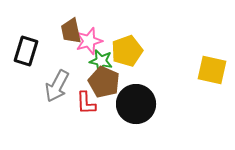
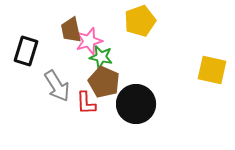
brown trapezoid: moved 1 px up
yellow pentagon: moved 13 px right, 30 px up
green star: moved 4 px up
gray arrow: rotated 60 degrees counterclockwise
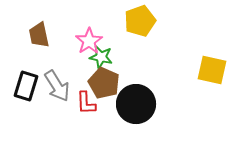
brown trapezoid: moved 32 px left, 5 px down
pink star: rotated 16 degrees counterclockwise
black rectangle: moved 35 px down
brown pentagon: moved 1 px down
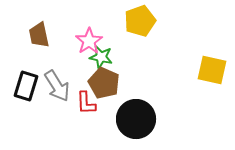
black circle: moved 15 px down
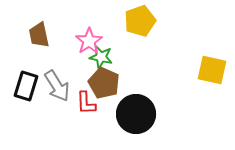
black circle: moved 5 px up
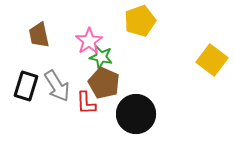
yellow square: moved 10 px up; rotated 24 degrees clockwise
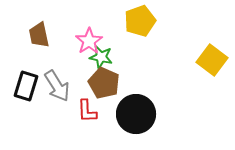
red L-shape: moved 1 px right, 8 px down
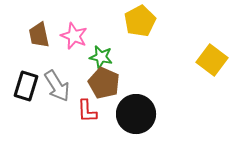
yellow pentagon: rotated 8 degrees counterclockwise
pink star: moved 15 px left, 5 px up; rotated 16 degrees counterclockwise
